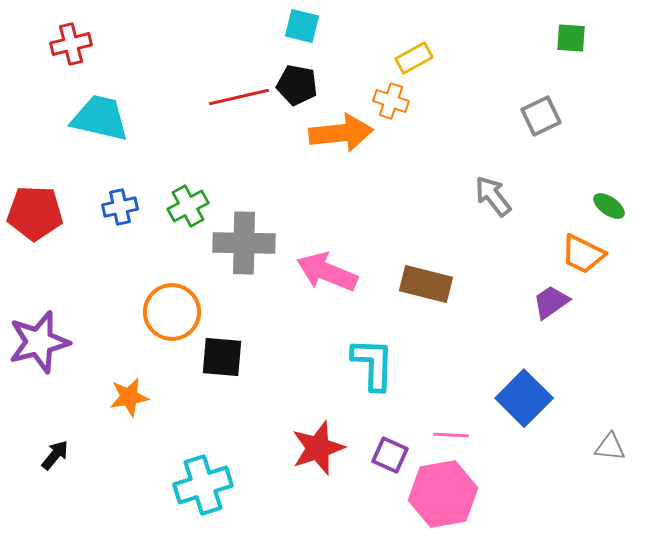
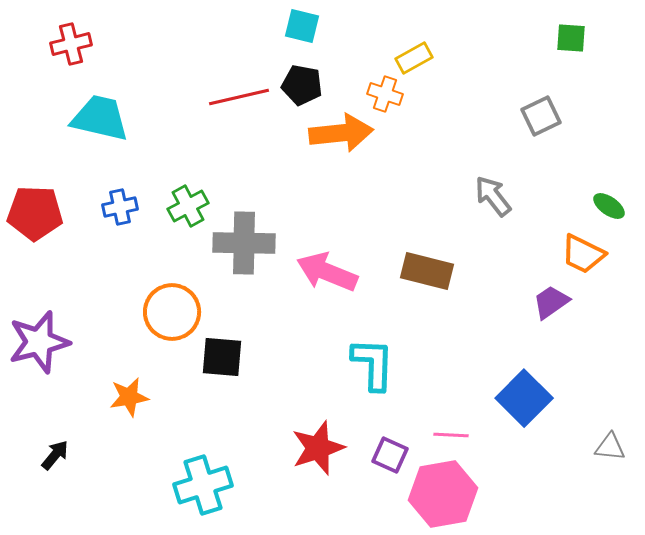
black pentagon: moved 5 px right
orange cross: moved 6 px left, 7 px up
brown rectangle: moved 1 px right, 13 px up
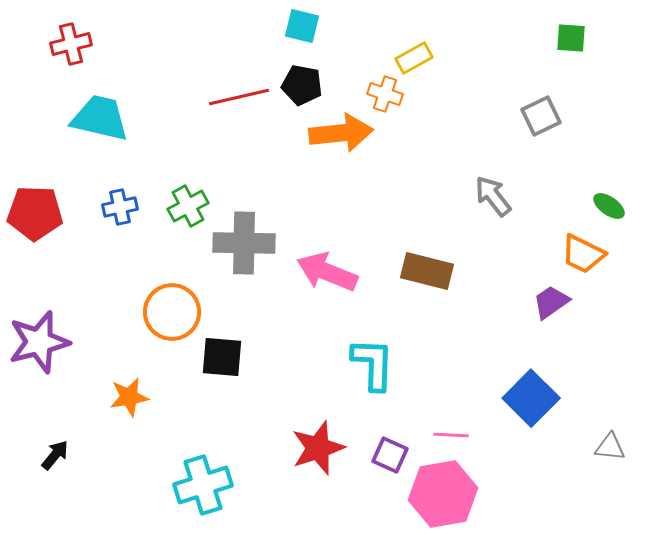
blue square: moved 7 px right
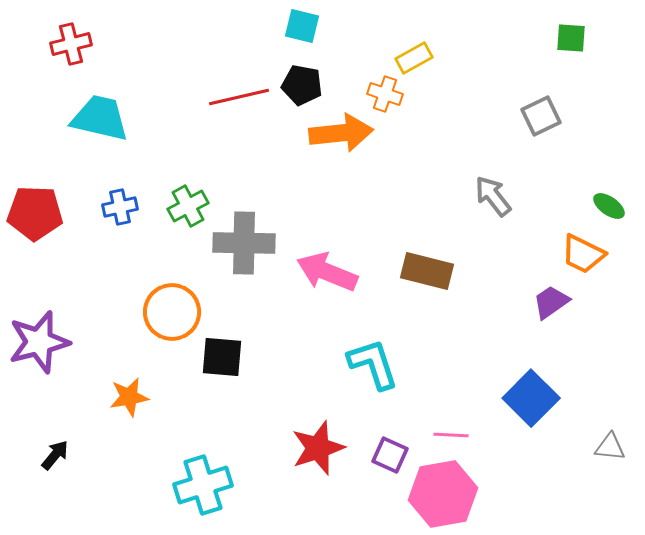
cyan L-shape: rotated 20 degrees counterclockwise
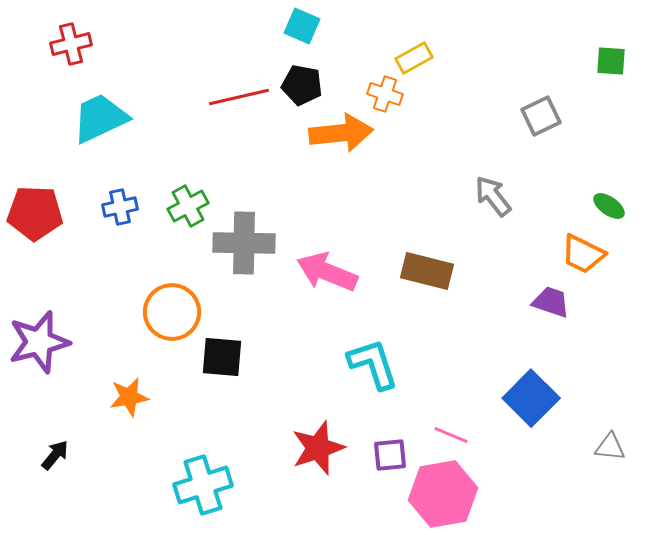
cyan square: rotated 9 degrees clockwise
green square: moved 40 px right, 23 px down
cyan trapezoid: rotated 38 degrees counterclockwise
purple trapezoid: rotated 54 degrees clockwise
pink line: rotated 20 degrees clockwise
purple square: rotated 30 degrees counterclockwise
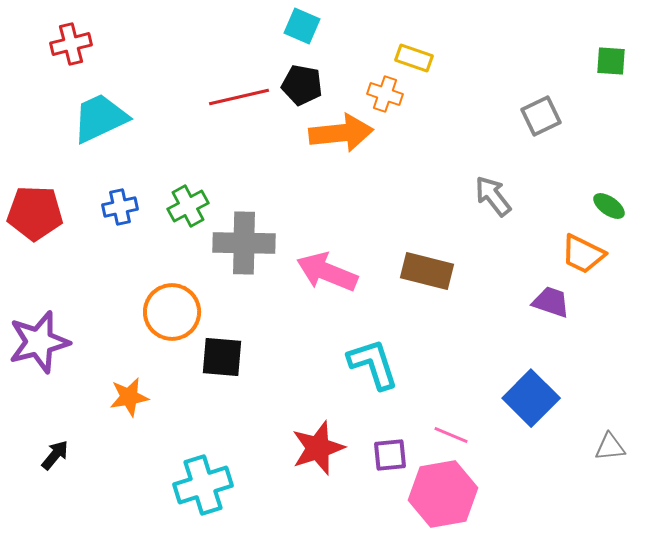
yellow rectangle: rotated 48 degrees clockwise
gray triangle: rotated 12 degrees counterclockwise
